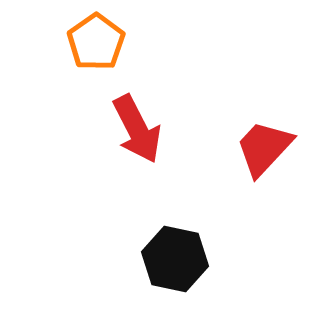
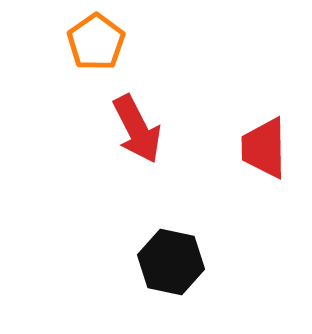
red trapezoid: rotated 44 degrees counterclockwise
black hexagon: moved 4 px left, 3 px down
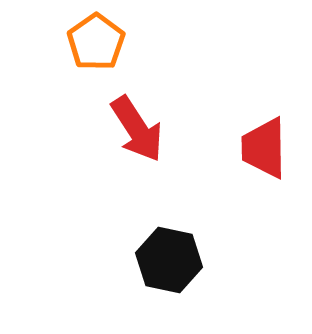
red arrow: rotated 6 degrees counterclockwise
black hexagon: moved 2 px left, 2 px up
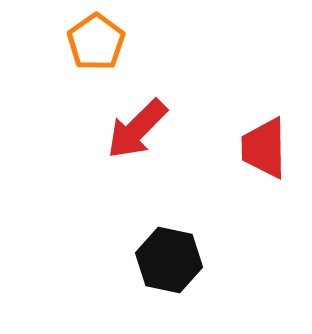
red arrow: rotated 78 degrees clockwise
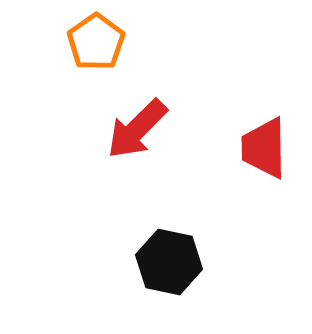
black hexagon: moved 2 px down
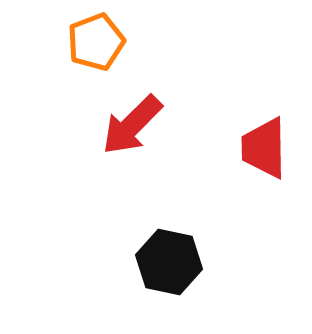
orange pentagon: rotated 14 degrees clockwise
red arrow: moved 5 px left, 4 px up
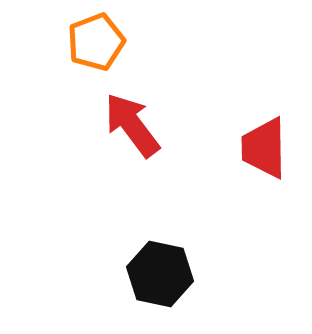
red arrow: rotated 98 degrees clockwise
black hexagon: moved 9 px left, 12 px down
